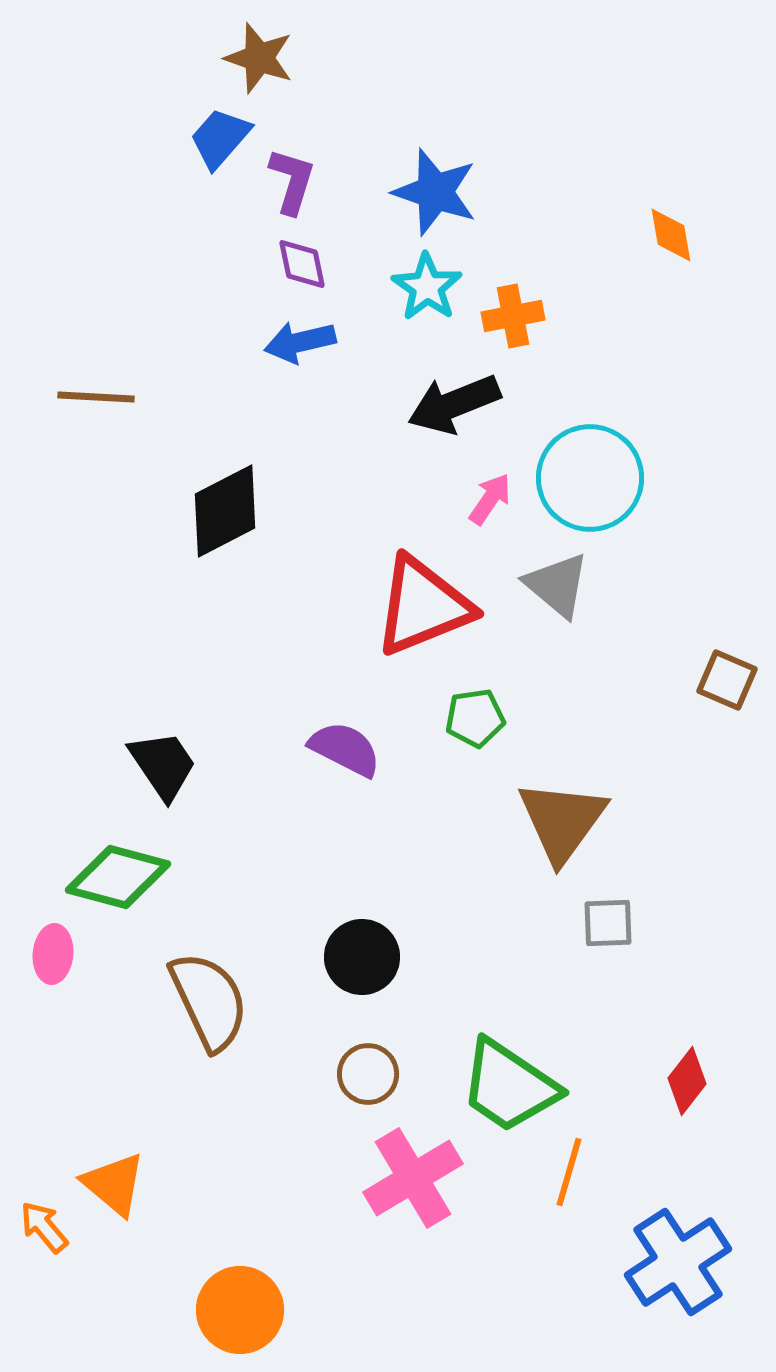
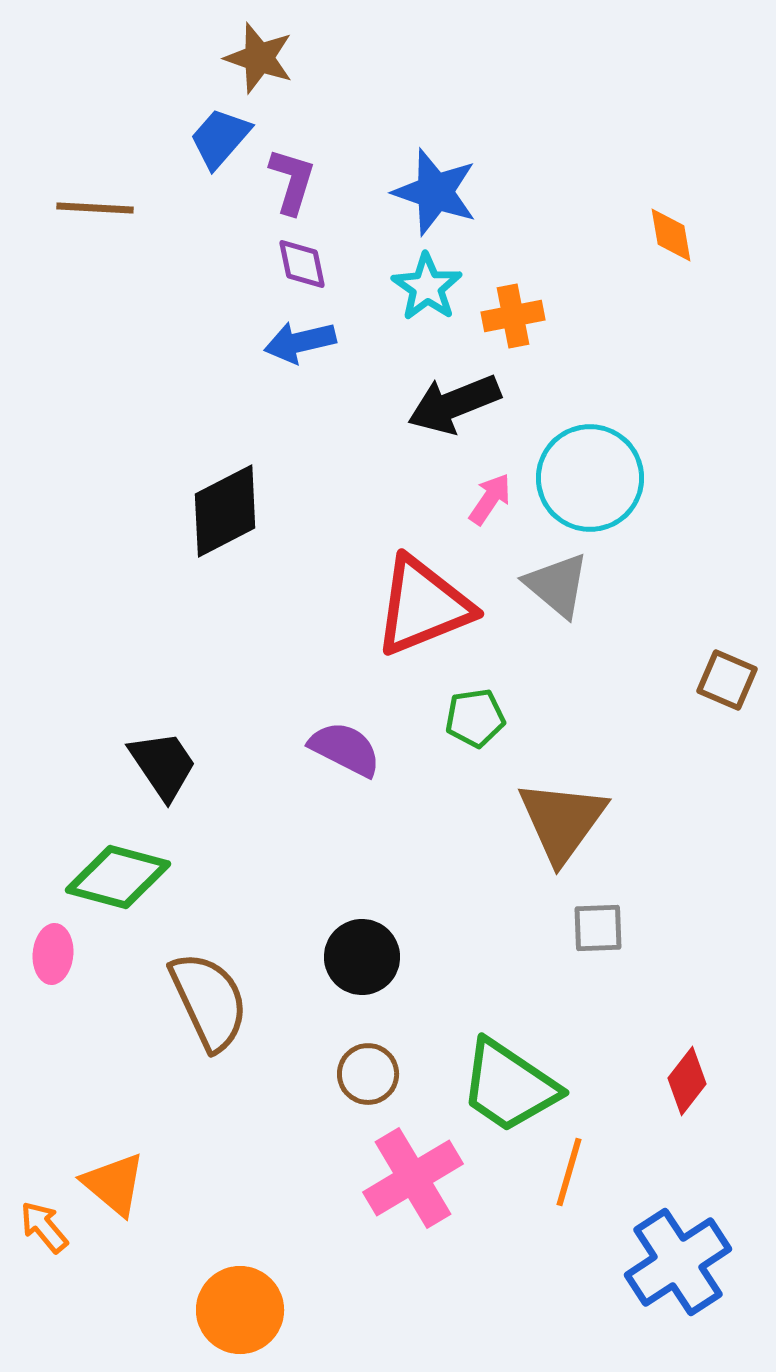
brown line: moved 1 px left, 189 px up
gray square: moved 10 px left, 5 px down
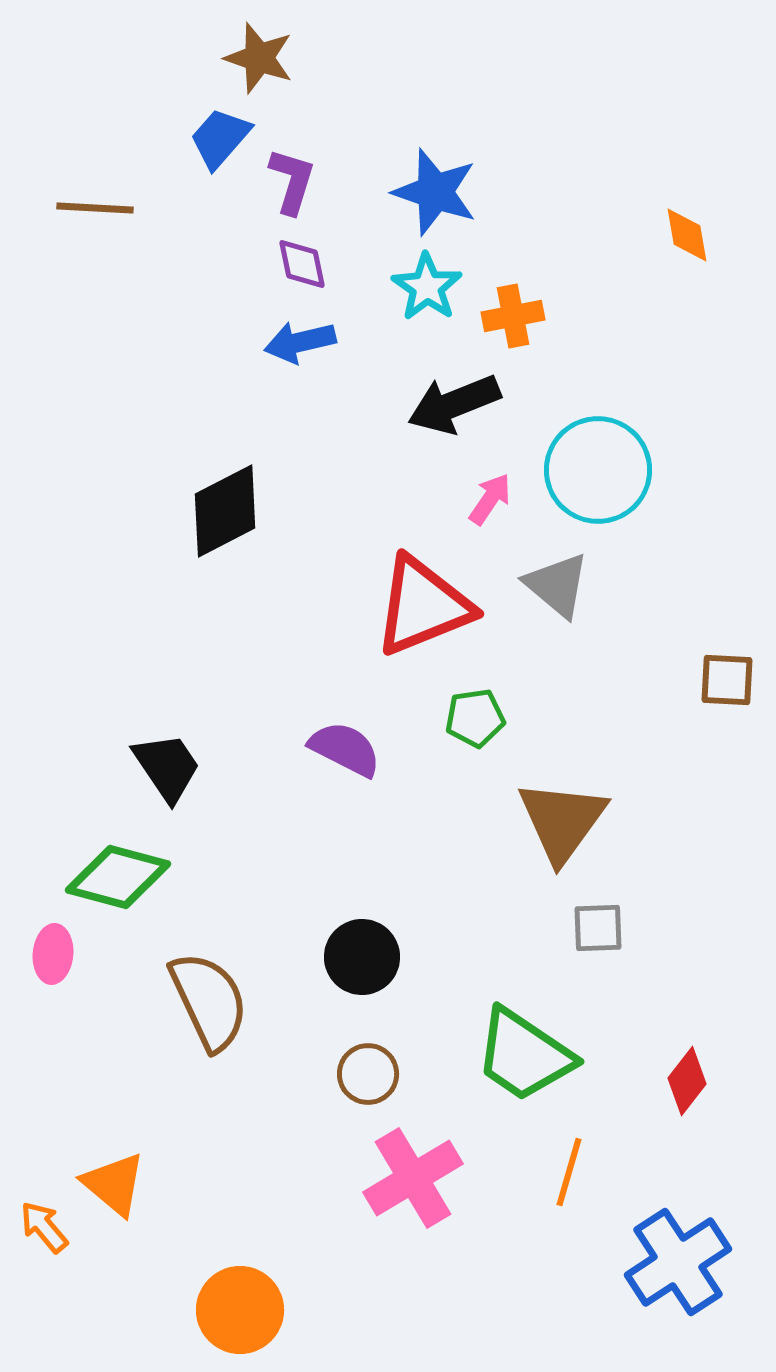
orange diamond: moved 16 px right
cyan circle: moved 8 px right, 8 px up
brown square: rotated 20 degrees counterclockwise
black trapezoid: moved 4 px right, 2 px down
green trapezoid: moved 15 px right, 31 px up
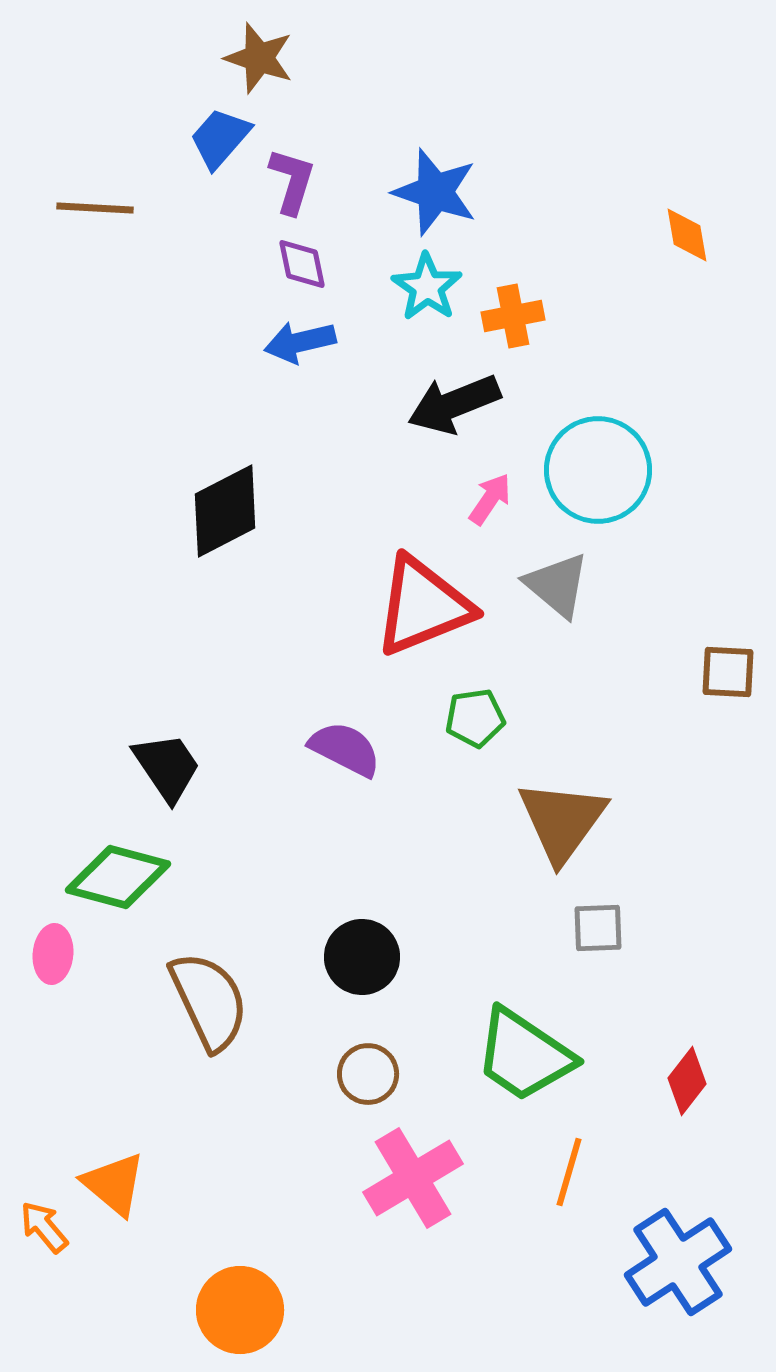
brown square: moved 1 px right, 8 px up
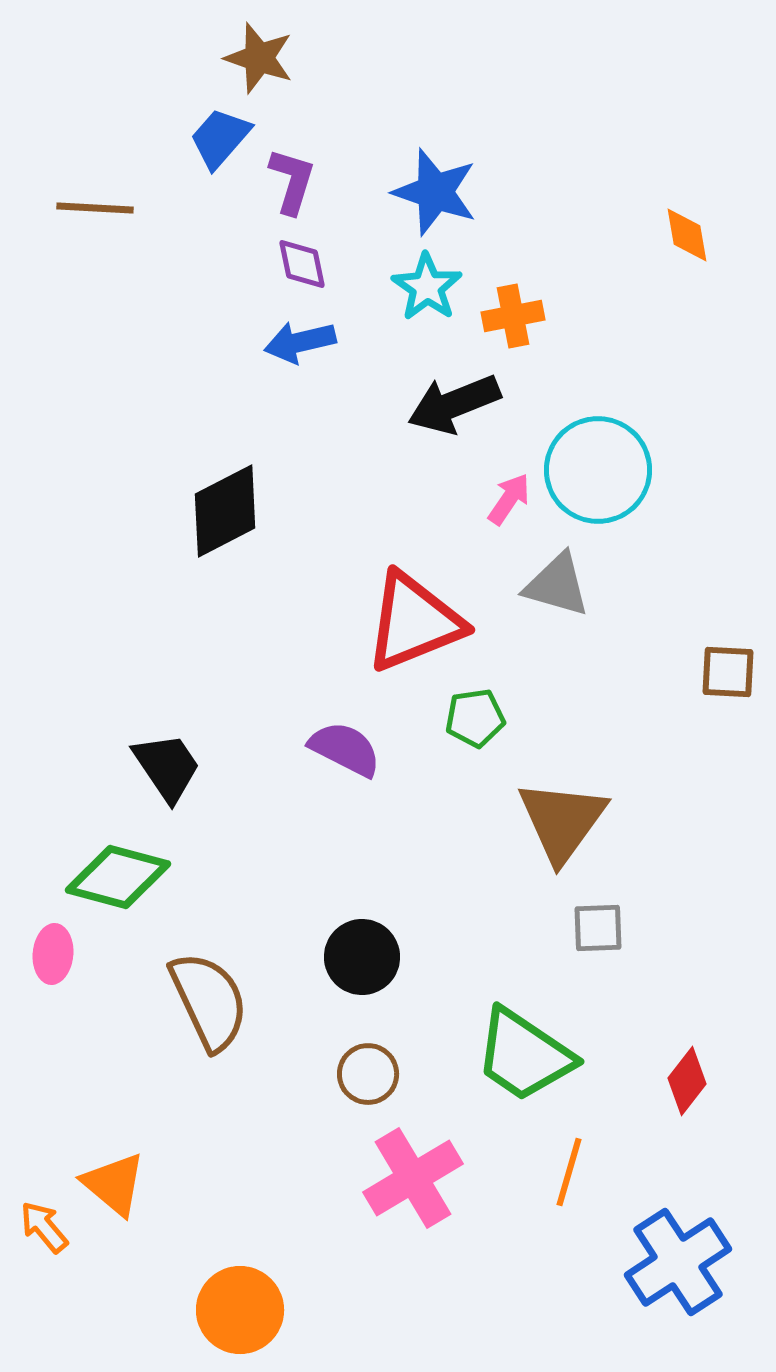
pink arrow: moved 19 px right
gray triangle: rotated 24 degrees counterclockwise
red triangle: moved 9 px left, 16 px down
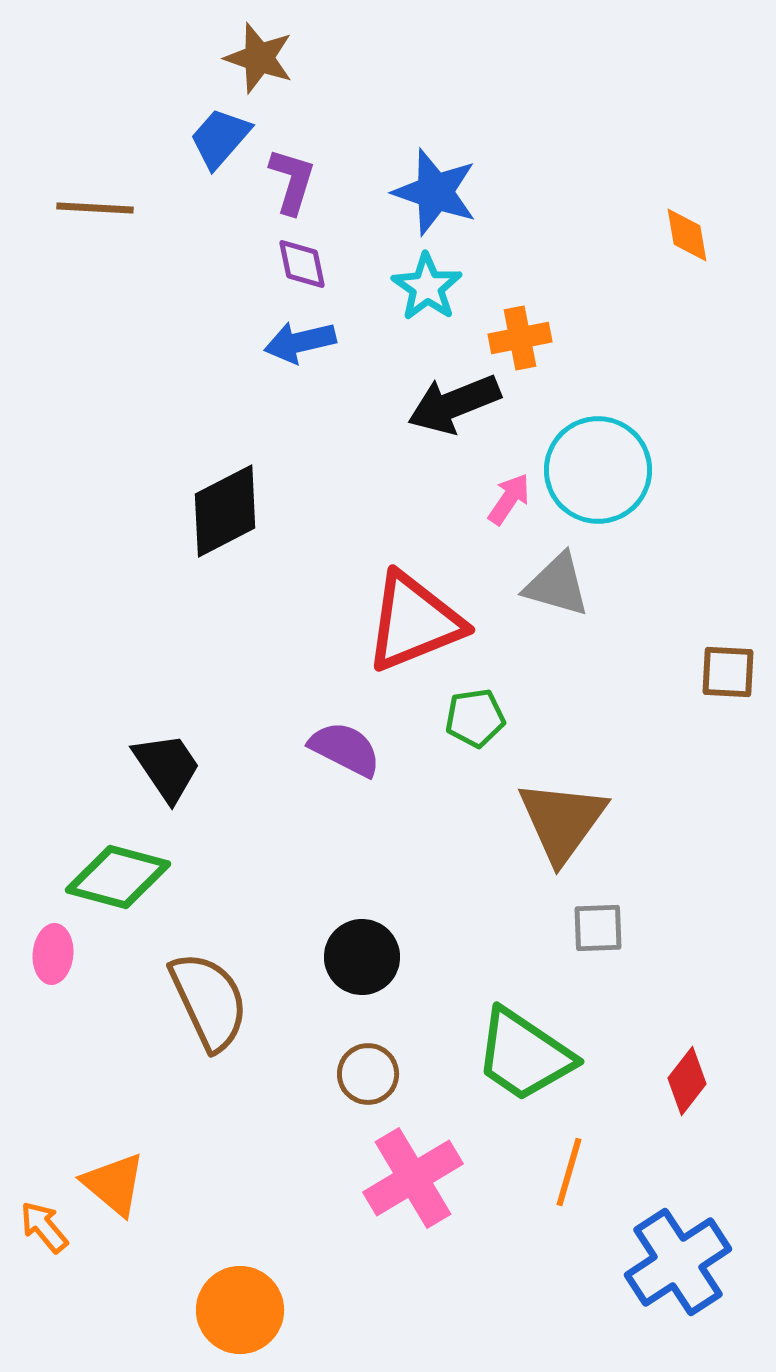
orange cross: moved 7 px right, 22 px down
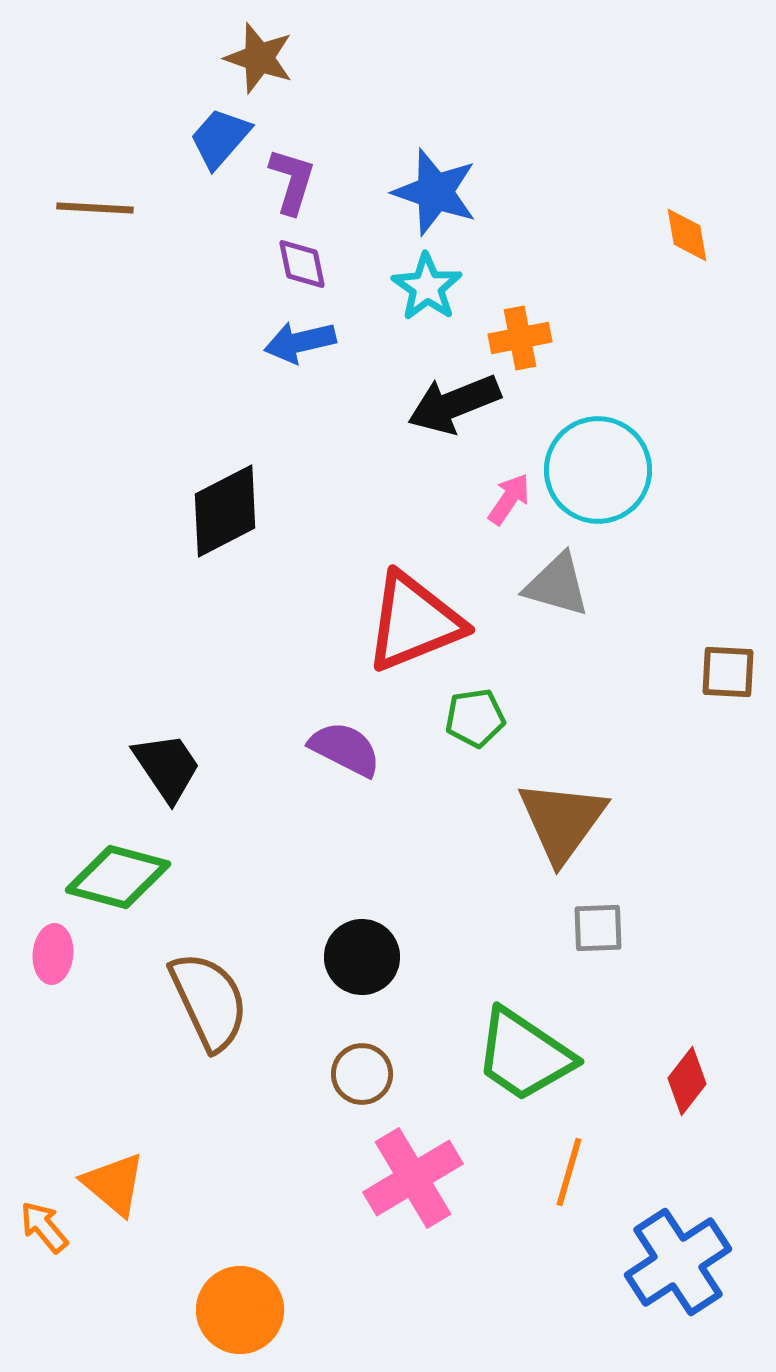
brown circle: moved 6 px left
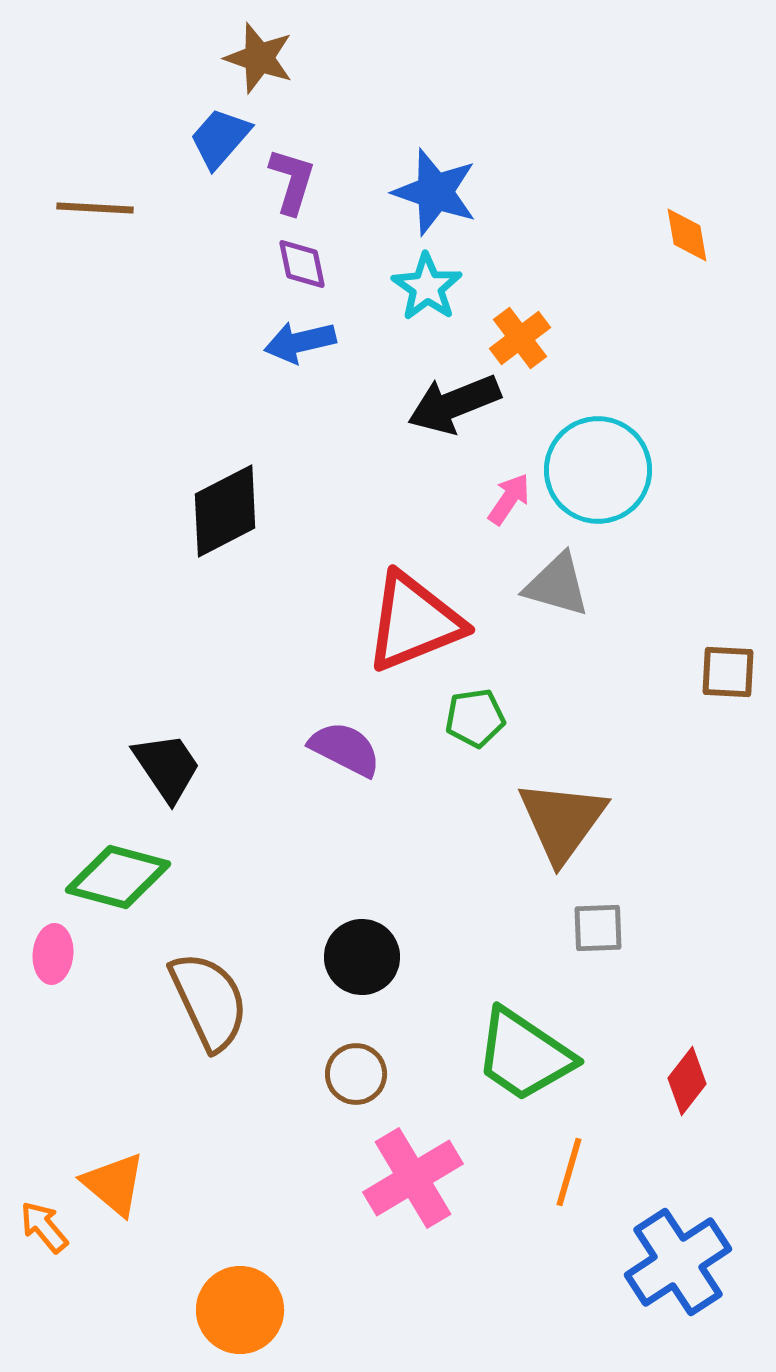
orange cross: rotated 26 degrees counterclockwise
brown circle: moved 6 px left
